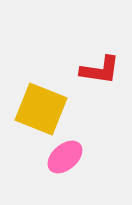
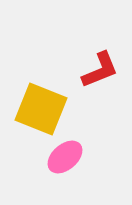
red L-shape: rotated 30 degrees counterclockwise
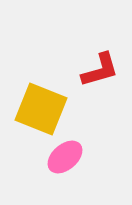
red L-shape: rotated 6 degrees clockwise
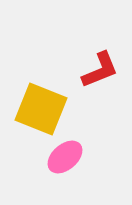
red L-shape: rotated 6 degrees counterclockwise
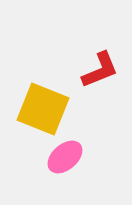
yellow square: moved 2 px right
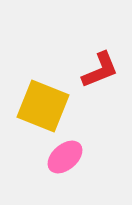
yellow square: moved 3 px up
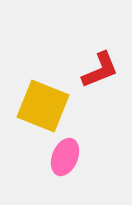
pink ellipse: rotated 27 degrees counterclockwise
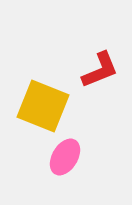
pink ellipse: rotated 9 degrees clockwise
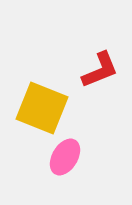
yellow square: moved 1 px left, 2 px down
